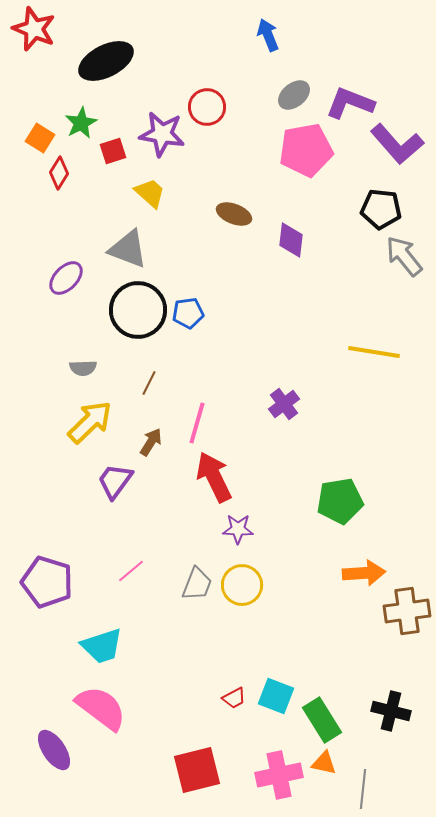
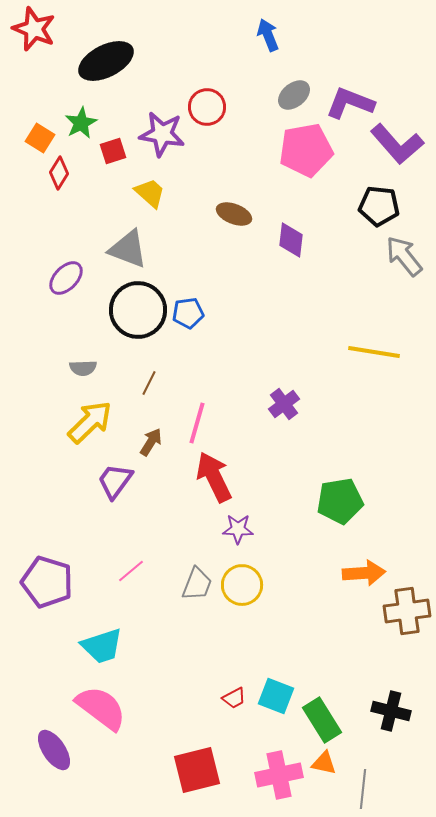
black pentagon at (381, 209): moved 2 px left, 3 px up
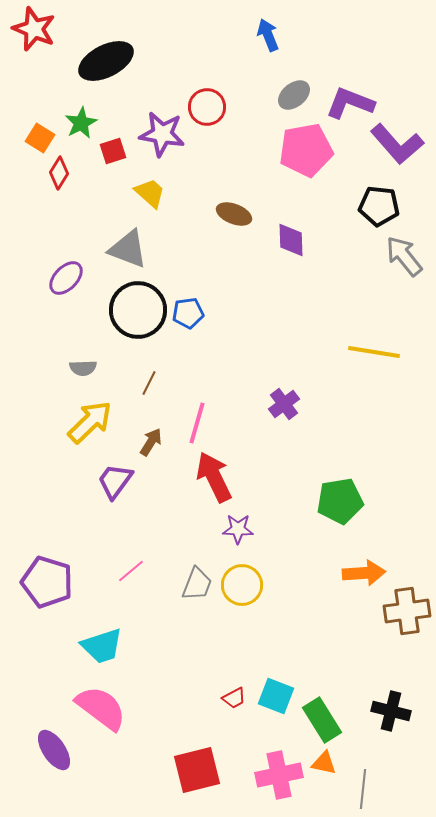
purple diamond at (291, 240): rotated 9 degrees counterclockwise
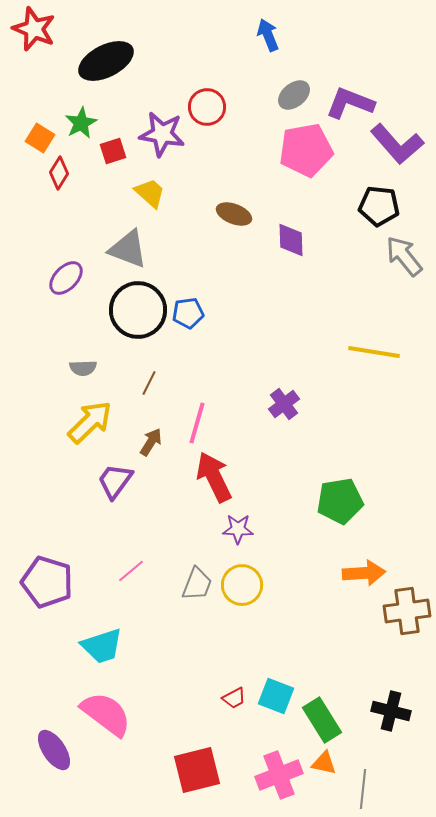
pink semicircle at (101, 708): moved 5 px right, 6 px down
pink cross at (279, 775): rotated 9 degrees counterclockwise
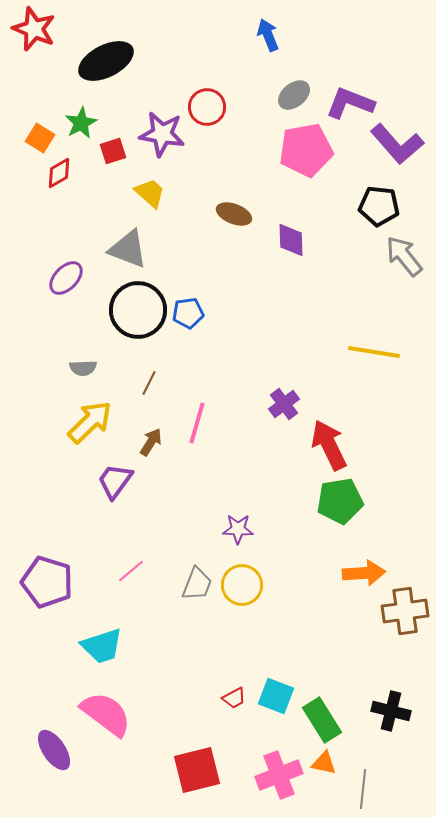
red diamond at (59, 173): rotated 28 degrees clockwise
red arrow at (214, 477): moved 115 px right, 32 px up
brown cross at (407, 611): moved 2 px left
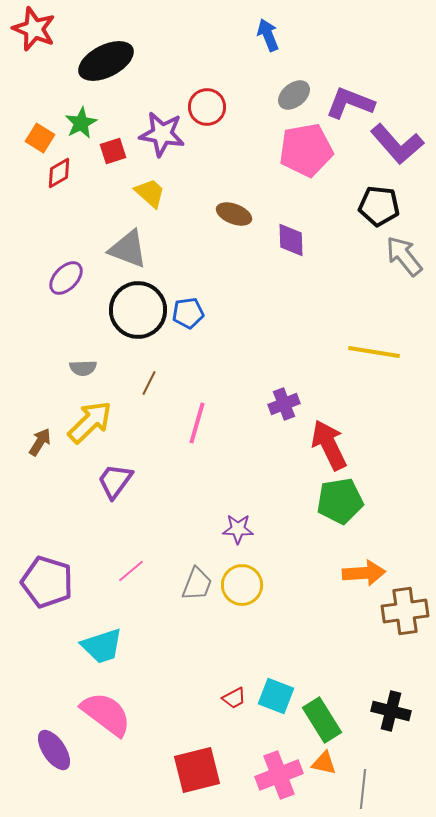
purple cross at (284, 404): rotated 16 degrees clockwise
brown arrow at (151, 442): moved 111 px left
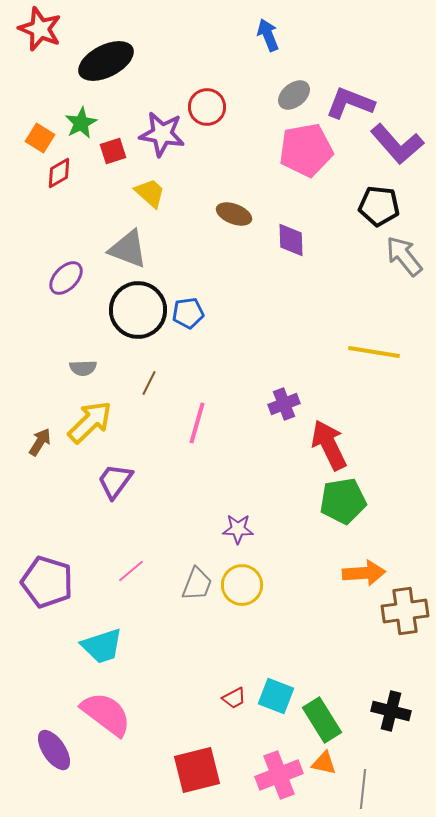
red star at (34, 29): moved 6 px right
green pentagon at (340, 501): moved 3 px right
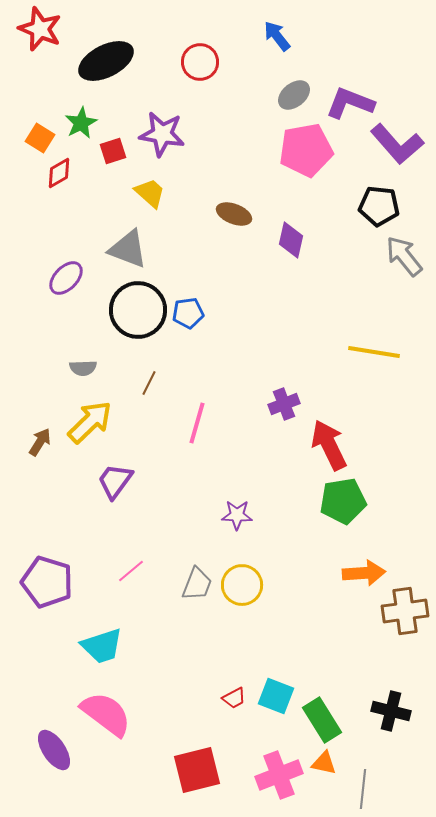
blue arrow at (268, 35): moved 9 px right, 1 px down; rotated 16 degrees counterclockwise
red circle at (207, 107): moved 7 px left, 45 px up
purple diamond at (291, 240): rotated 15 degrees clockwise
purple star at (238, 529): moved 1 px left, 14 px up
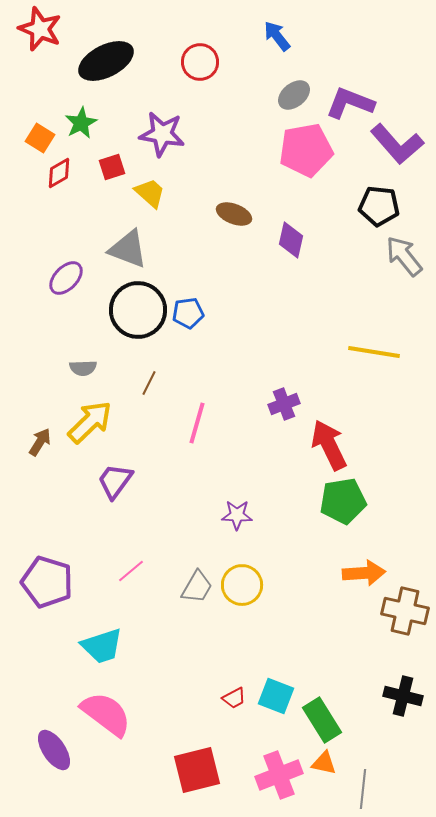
red square at (113, 151): moved 1 px left, 16 px down
gray trapezoid at (197, 584): moved 3 px down; rotated 9 degrees clockwise
brown cross at (405, 611): rotated 21 degrees clockwise
black cross at (391, 711): moved 12 px right, 15 px up
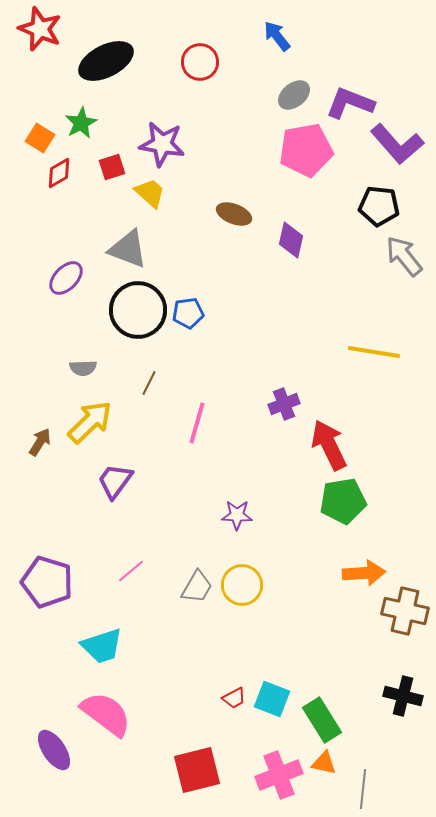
purple star at (162, 134): moved 10 px down
cyan square at (276, 696): moved 4 px left, 3 px down
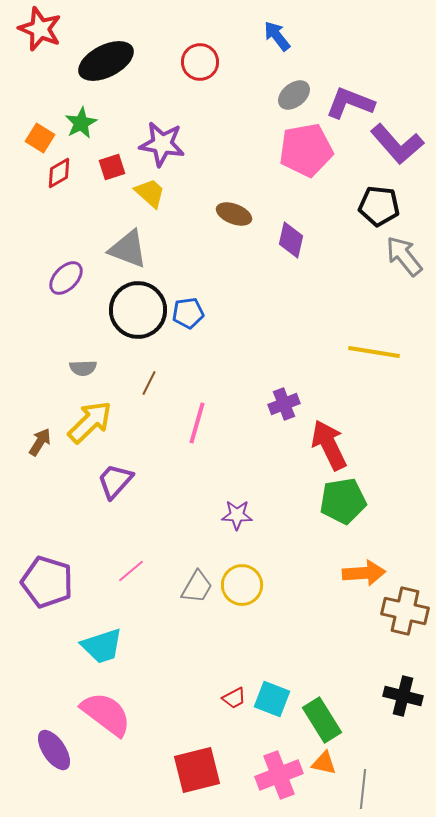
purple trapezoid at (115, 481): rotated 6 degrees clockwise
